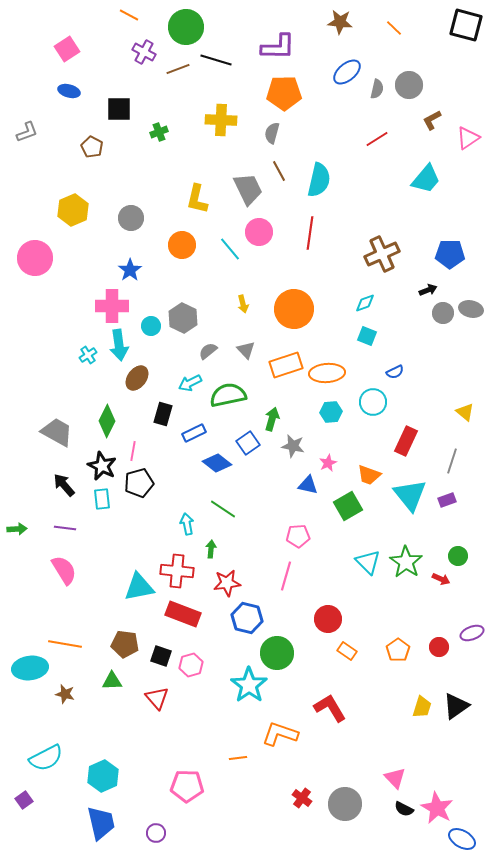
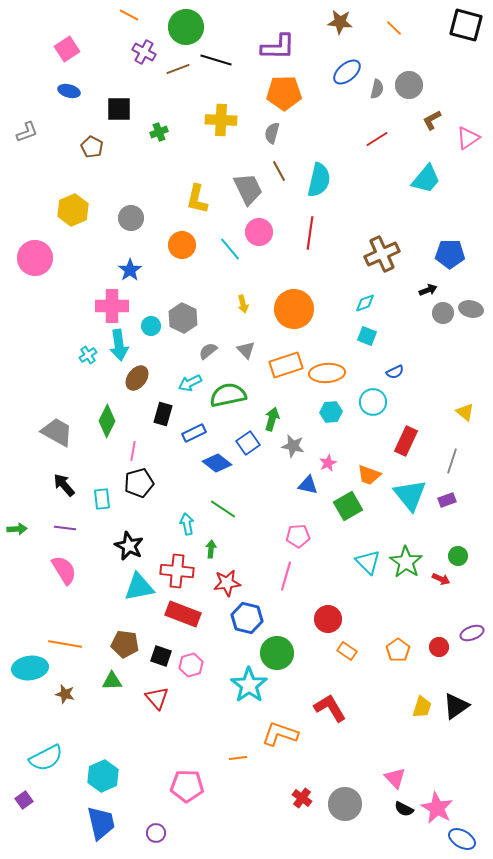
black star at (102, 466): moved 27 px right, 80 px down
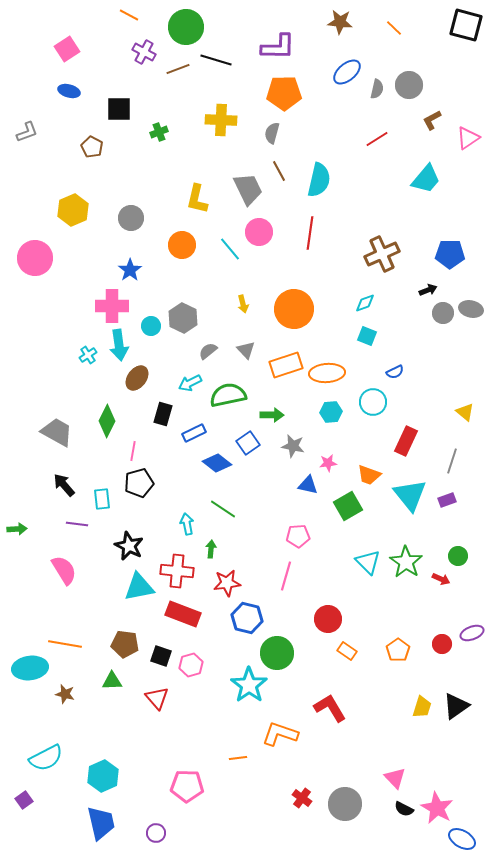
green arrow at (272, 419): moved 4 px up; rotated 75 degrees clockwise
pink star at (328, 463): rotated 18 degrees clockwise
purple line at (65, 528): moved 12 px right, 4 px up
red circle at (439, 647): moved 3 px right, 3 px up
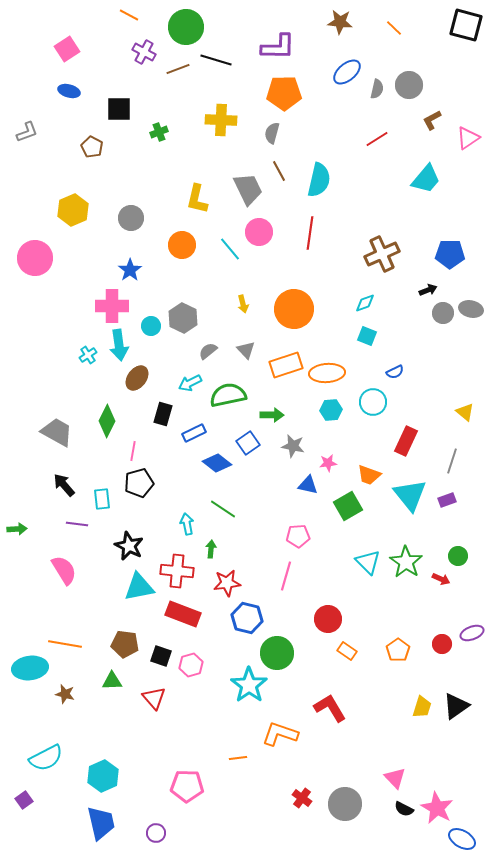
cyan hexagon at (331, 412): moved 2 px up
red triangle at (157, 698): moved 3 px left
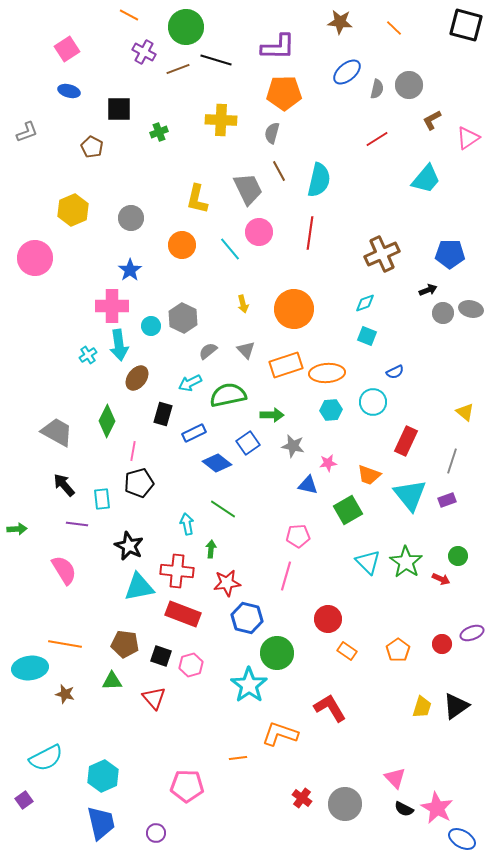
green square at (348, 506): moved 4 px down
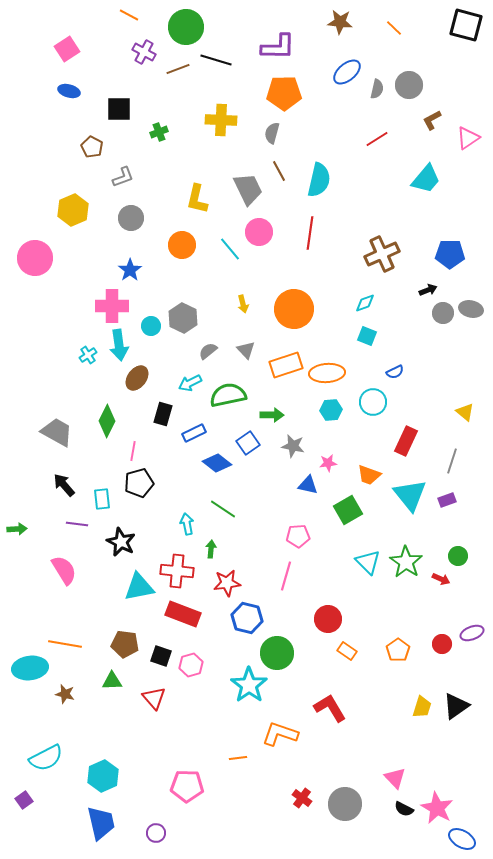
gray L-shape at (27, 132): moved 96 px right, 45 px down
black star at (129, 546): moved 8 px left, 4 px up
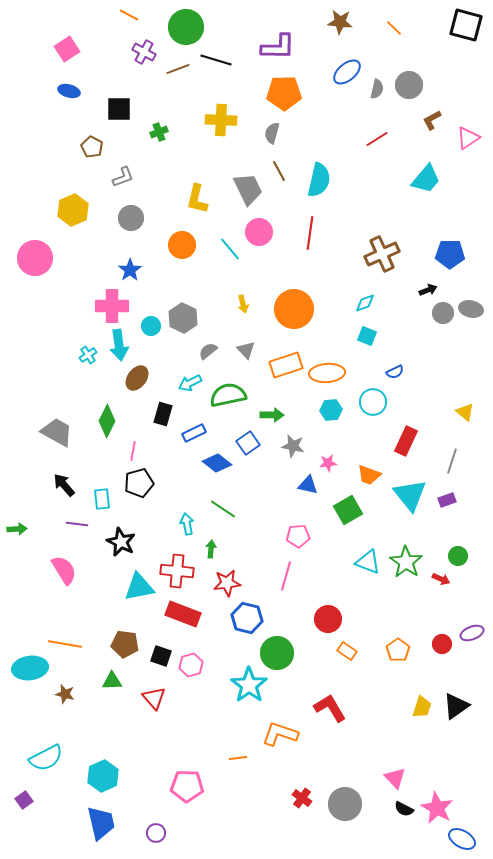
cyan triangle at (368, 562): rotated 24 degrees counterclockwise
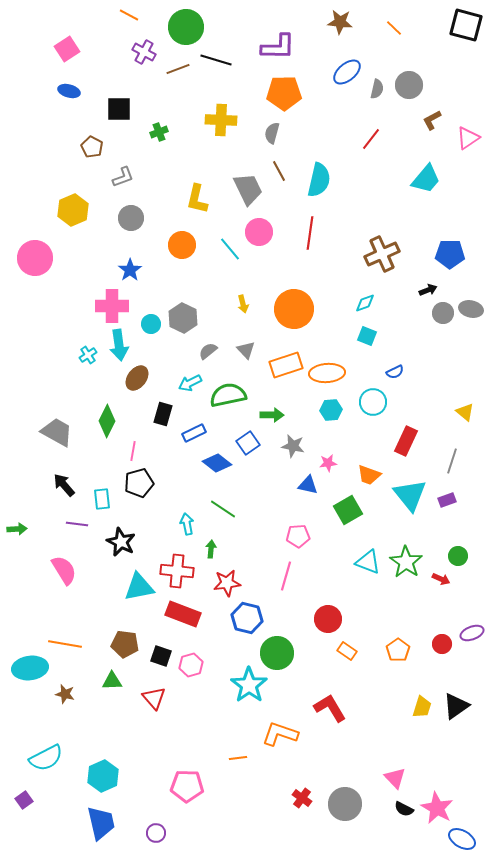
red line at (377, 139): moved 6 px left; rotated 20 degrees counterclockwise
cyan circle at (151, 326): moved 2 px up
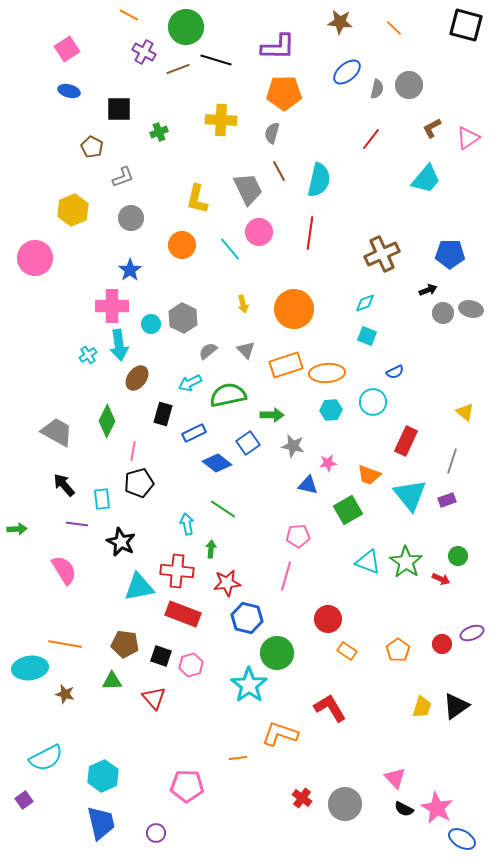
brown L-shape at (432, 120): moved 8 px down
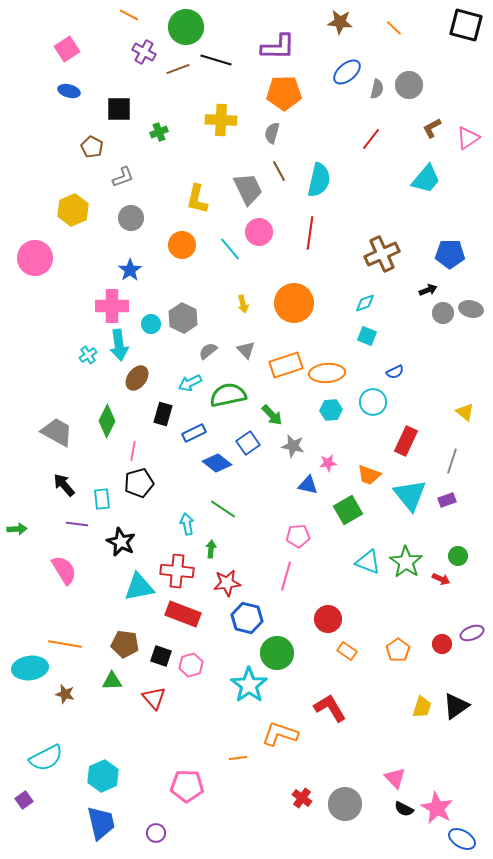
orange circle at (294, 309): moved 6 px up
green arrow at (272, 415): rotated 45 degrees clockwise
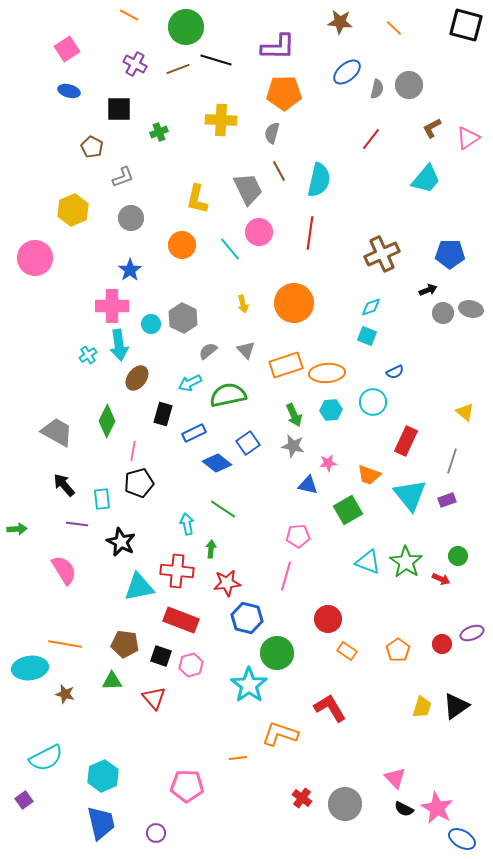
purple cross at (144, 52): moved 9 px left, 12 px down
cyan diamond at (365, 303): moved 6 px right, 4 px down
green arrow at (272, 415): moved 22 px right; rotated 20 degrees clockwise
red rectangle at (183, 614): moved 2 px left, 6 px down
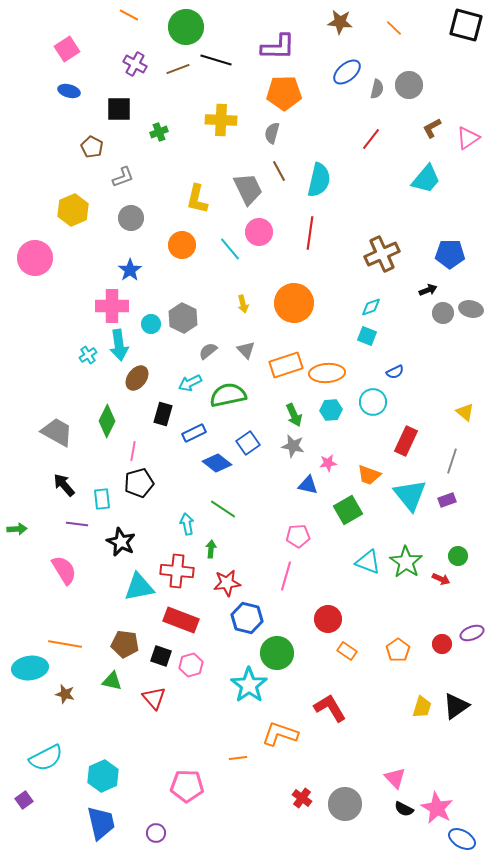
green triangle at (112, 681): rotated 15 degrees clockwise
